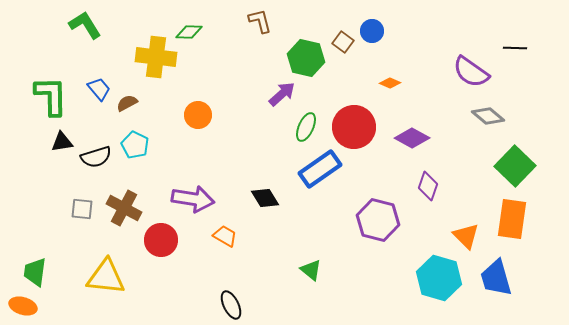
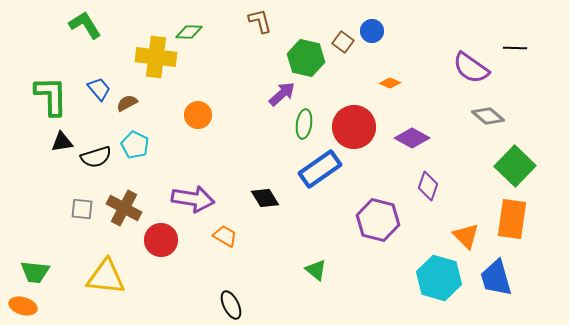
purple semicircle at (471, 72): moved 4 px up
green ellipse at (306, 127): moved 2 px left, 3 px up; rotated 16 degrees counterclockwise
green triangle at (311, 270): moved 5 px right
green trapezoid at (35, 272): rotated 92 degrees counterclockwise
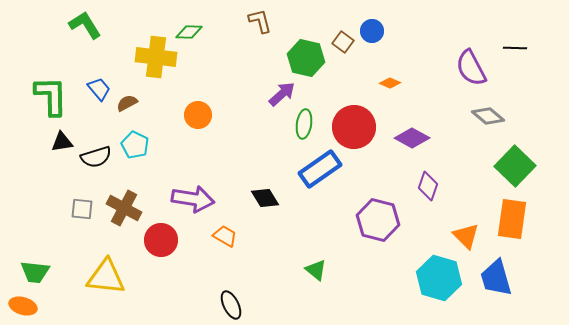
purple semicircle at (471, 68): rotated 27 degrees clockwise
